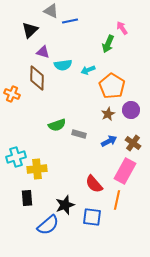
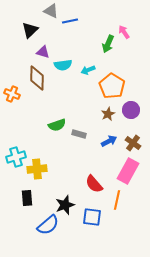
pink arrow: moved 2 px right, 4 px down
pink rectangle: moved 3 px right
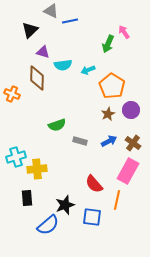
gray rectangle: moved 1 px right, 7 px down
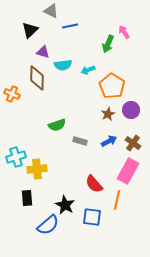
blue line: moved 5 px down
black star: rotated 24 degrees counterclockwise
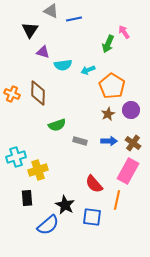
blue line: moved 4 px right, 7 px up
black triangle: rotated 12 degrees counterclockwise
brown diamond: moved 1 px right, 15 px down
blue arrow: rotated 28 degrees clockwise
yellow cross: moved 1 px right, 1 px down; rotated 12 degrees counterclockwise
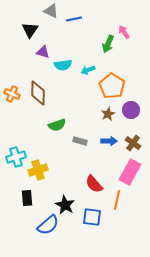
pink rectangle: moved 2 px right, 1 px down
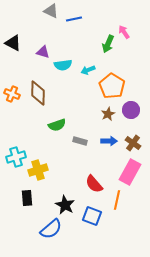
black triangle: moved 17 px left, 13 px down; rotated 36 degrees counterclockwise
blue square: moved 1 px up; rotated 12 degrees clockwise
blue semicircle: moved 3 px right, 4 px down
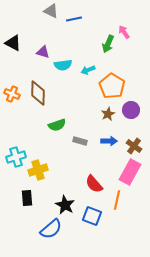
brown cross: moved 1 px right, 3 px down
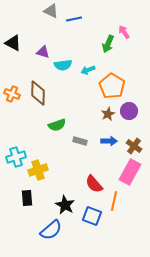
purple circle: moved 2 px left, 1 px down
orange line: moved 3 px left, 1 px down
blue semicircle: moved 1 px down
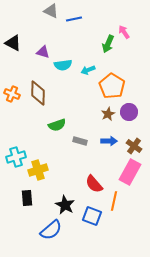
purple circle: moved 1 px down
